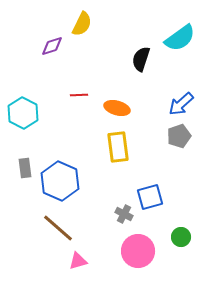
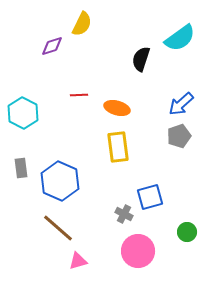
gray rectangle: moved 4 px left
green circle: moved 6 px right, 5 px up
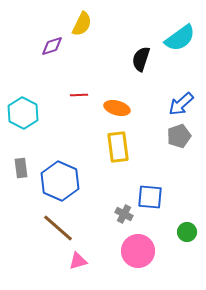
blue square: rotated 20 degrees clockwise
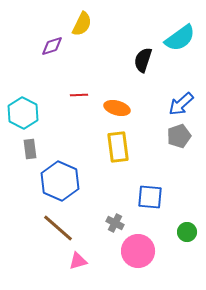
black semicircle: moved 2 px right, 1 px down
gray rectangle: moved 9 px right, 19 px up
gray cross: moved 9 px left, 9 px down
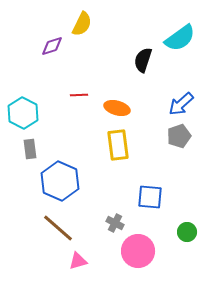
yellow rectangle: moved 2 px up
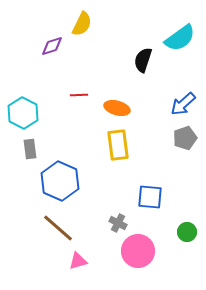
blue arrow: moved 2 px right
gray pentagon: moved 6 px right, 2 px down
gray cross: moved 3 px right
